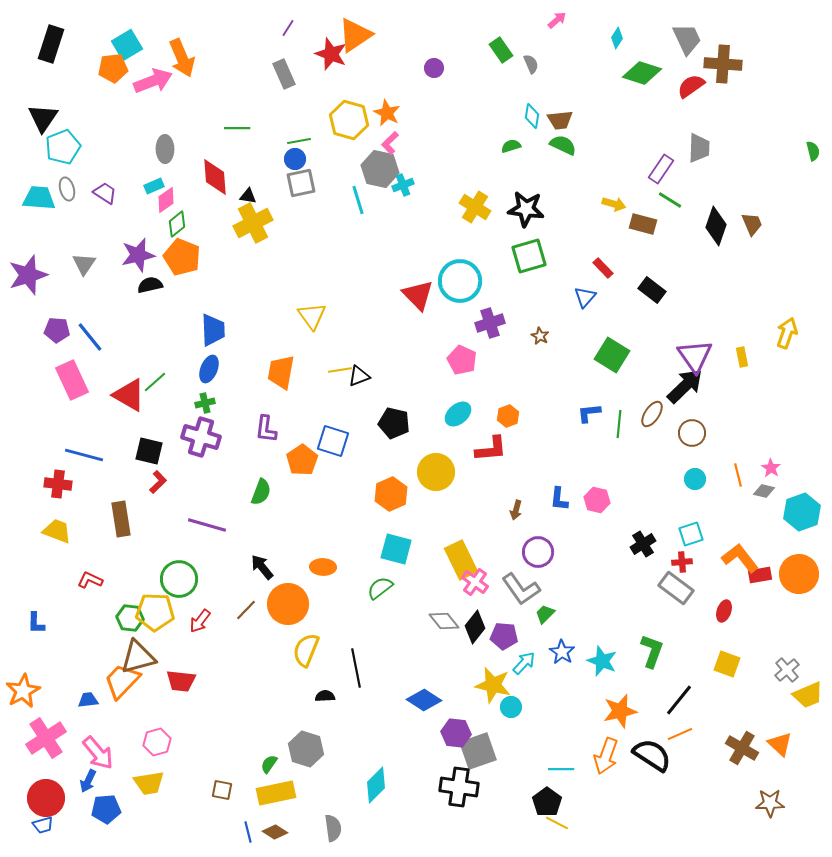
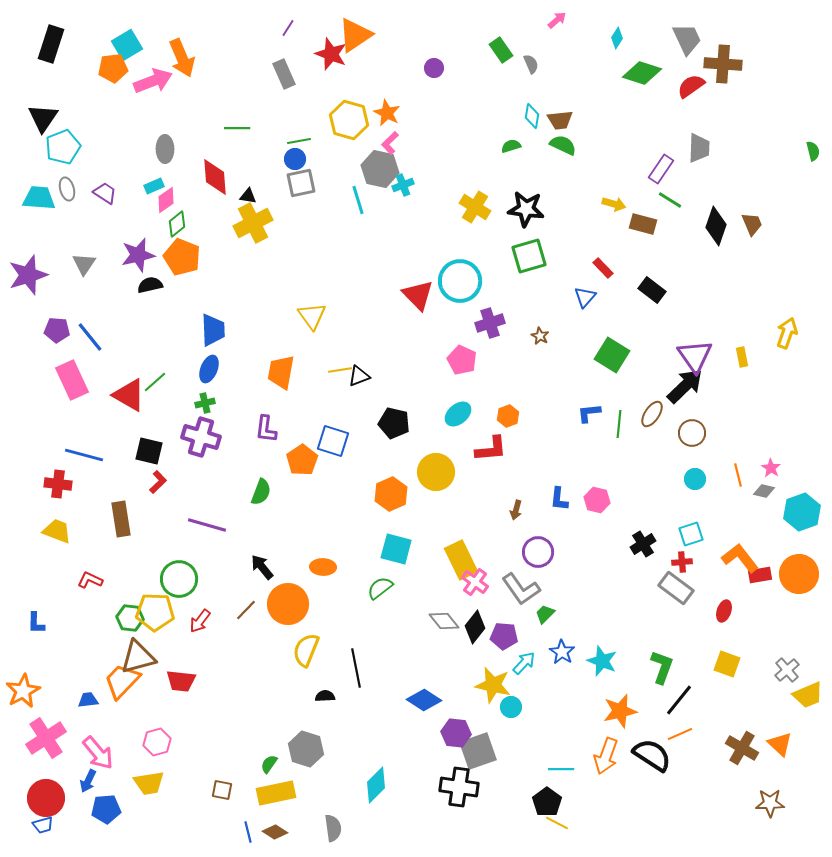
green L-shape at (652, 651): moved 10 px right, 16 px down
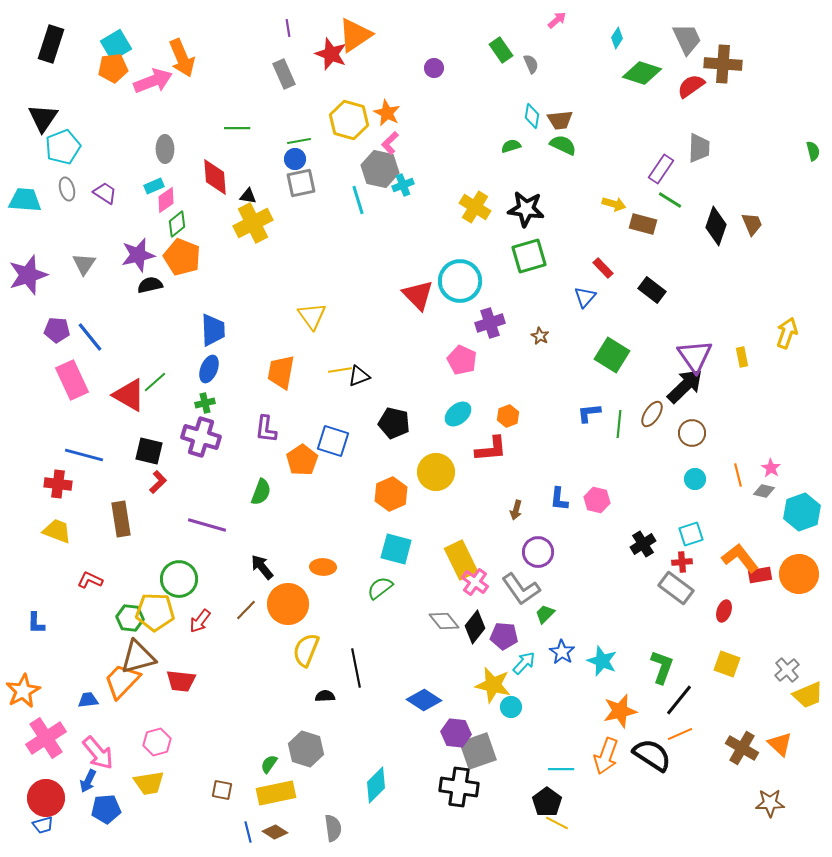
purple line at (288, 28): rotated 42 degrees counterclockwise
cyan square at (127, 45): moved 11 px left
cyan trapezoid at (39, 198): moved 14 px left, 2 px down
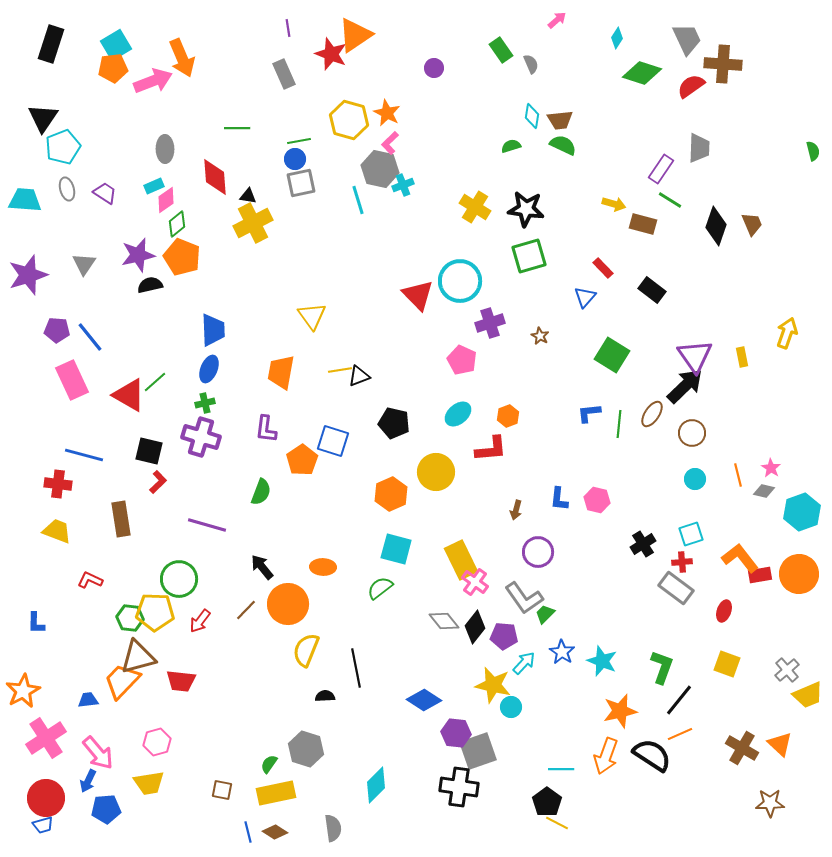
gray L-shape at (521, 589): moved 3 px right, 9 px down
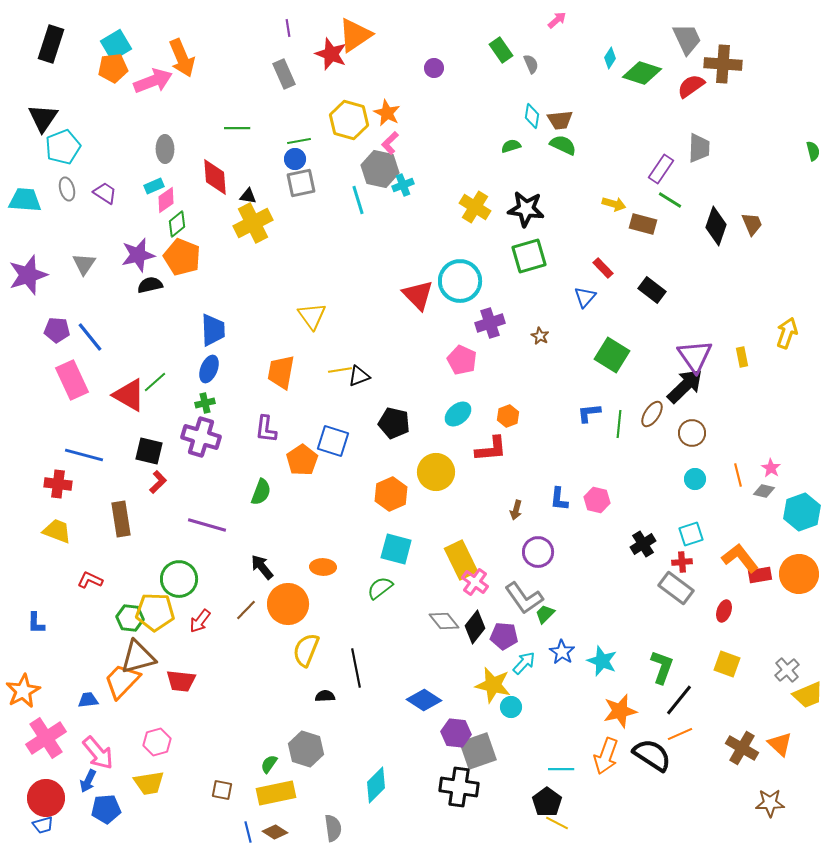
cyan diamond at (617, 38): moved 7 px left, 20 px down
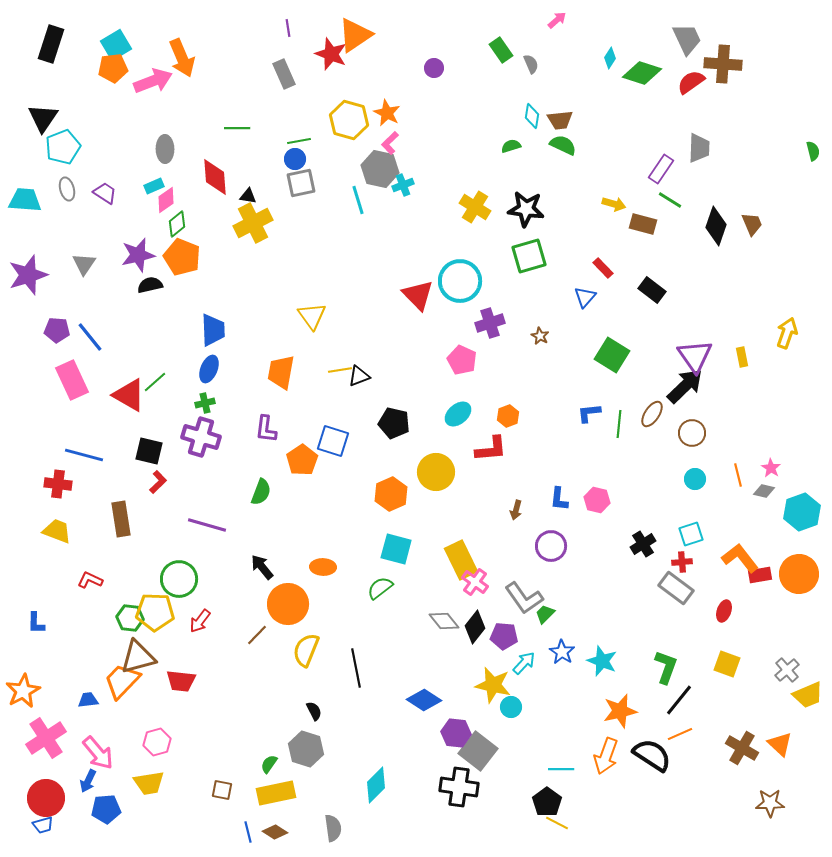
red semicircle at (691, 86): moved 4 px up
purple circle at (538, 552): moved 13 px right, 6 px up
brown line at (246, 610): moved 11 px right, 25 px down
green L-shape at (662, 667): moved 4 px right
black semicircle at (325, 696): moved 11 px left, 15 px down; rotated 66 degrees clockwise
gray square at (478, 751): rotated 33 degrees counterclockwise
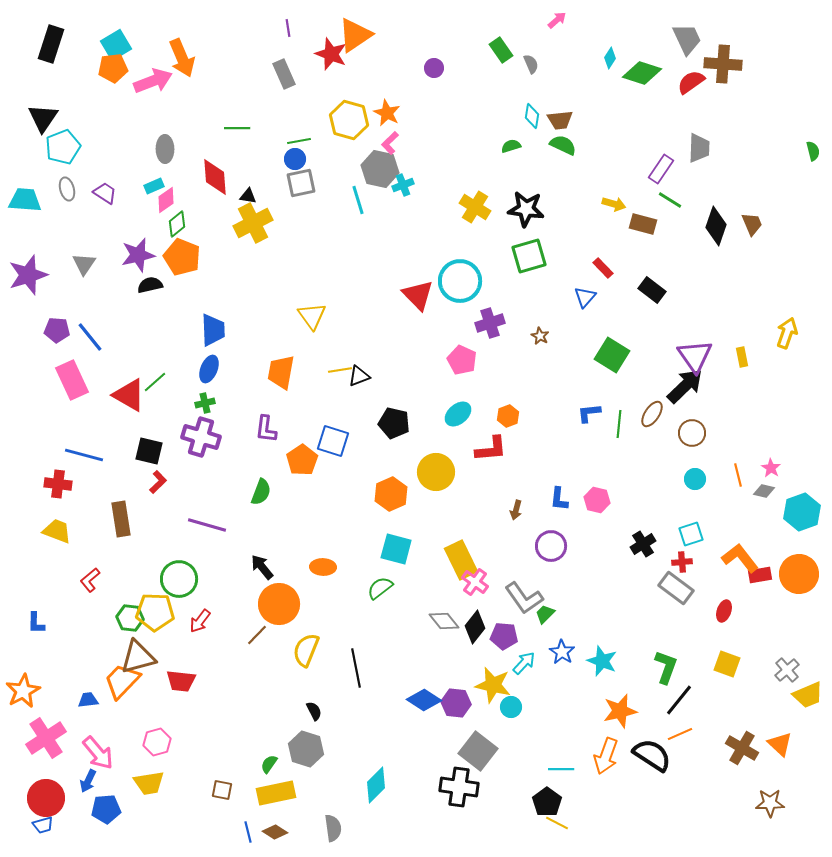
red L-shape at (90, 580): rotated 65 degrees counterclockwise
orange circle at (288, 604): moved 9 px left
purple hexagon at (456, 733): moved 30 px up
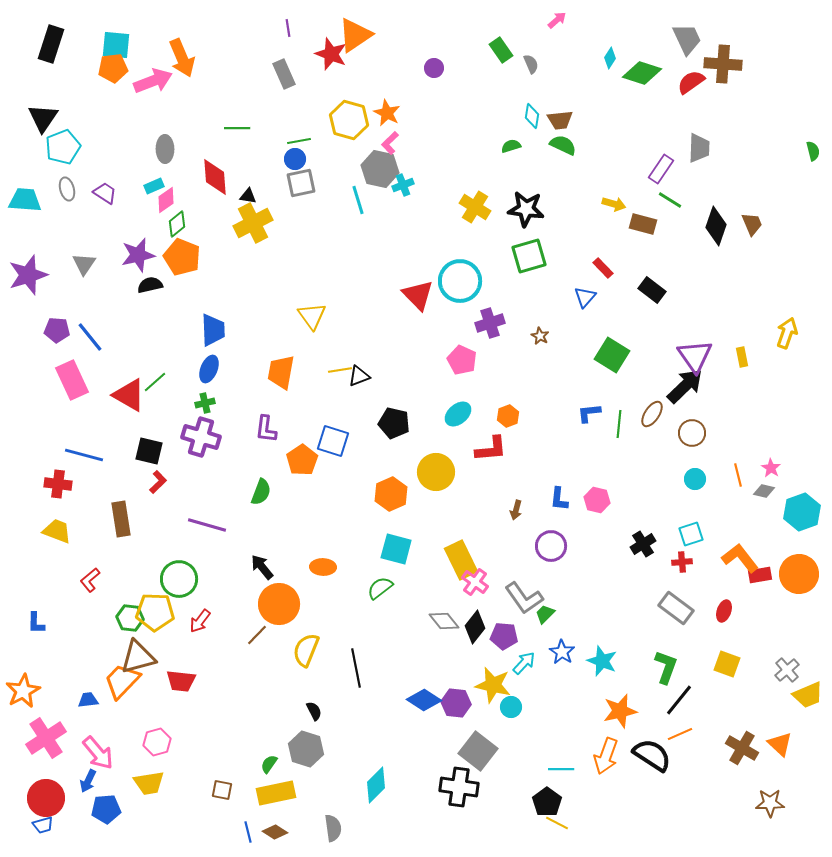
cyan square at (116, 45): rotated 36 degrees clockwise
gray rectangle at (676, 588): moved 20 px down
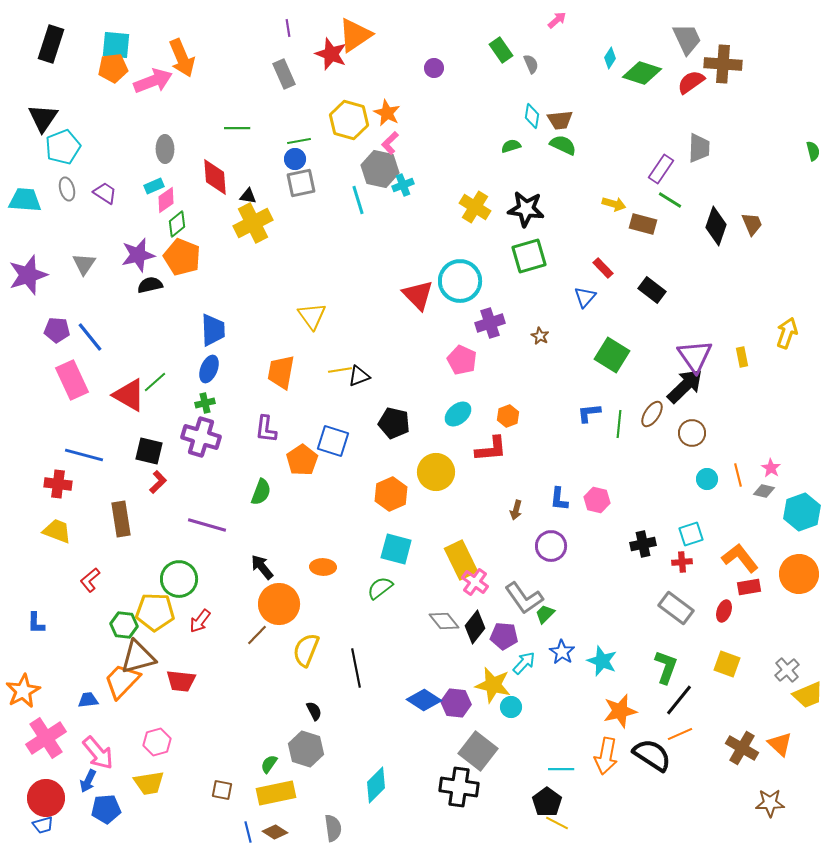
cyan circle at (695, 479): moved 12 px right
black cross at (643, 544): rotated 20 degrees clockwise
red rectangle at (760, 575): moved 11 px left, 12 px down
green hexagon at (130, 618): moved 6 px left, 7 px down
orange arrow at (606, 756): rotated 9 degrees counterclockwise
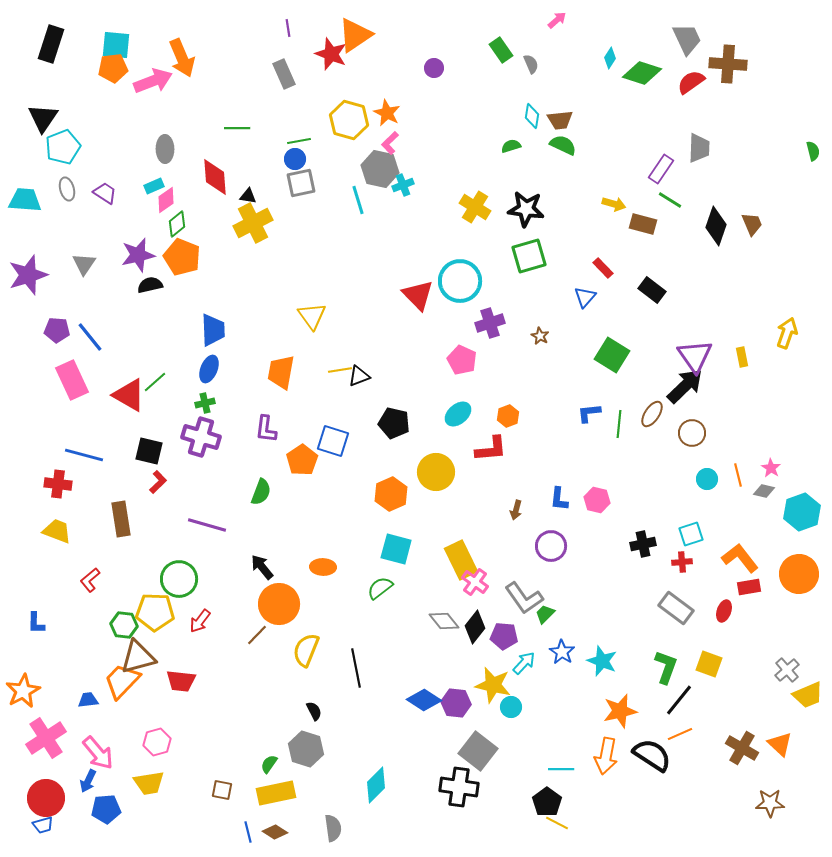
brown cross at (723, 64): moved 5 px right
yellow square at (727, 664): moved 18 px left
